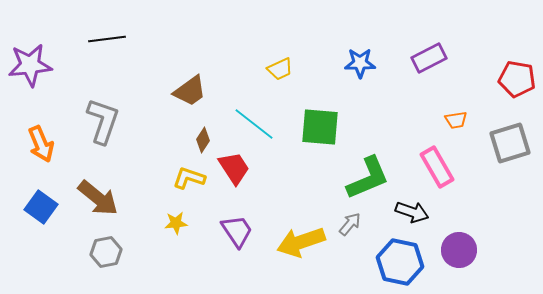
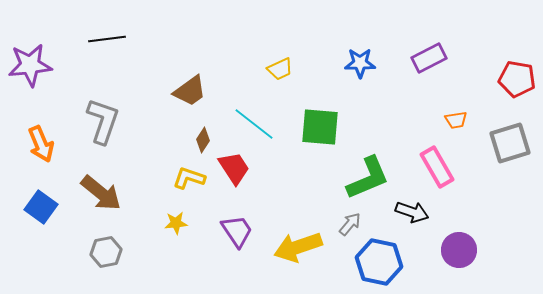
brown arrow: moved 3 px right, 5 px up
yellow arrow: moved 3 px left, 5 px down
blue hexagon: moved 21 px left
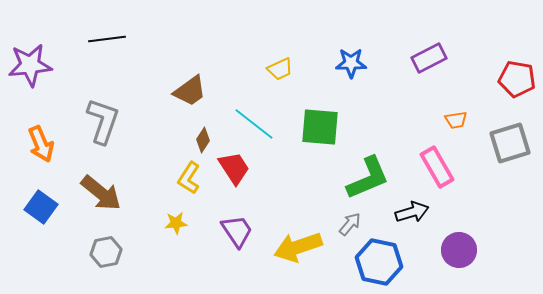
blue star: moved 9 px left
yellow L-shape: rotated 76 degrees counterclockwise
black arrow: rotated 36 degrees counterclockwise
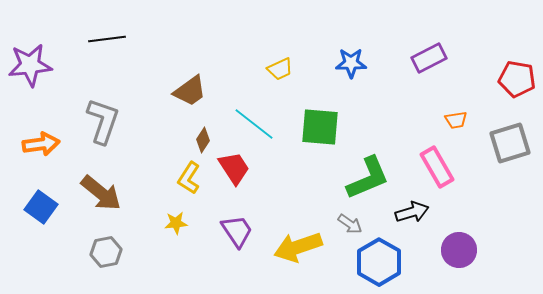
orange arrow: rotated 75 degrees counterclockwise
gray arrow: rotated 85 degrees clockwise
blue hexagon: rotated 18 degrees clockwise
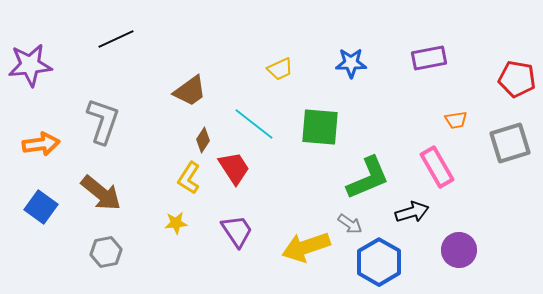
black line: moved 9 px right; rotated 18 degrees counterclockwise
purple rectangle: rotated 16 degrees clockwise
yellow arrow: moved 8 px right
